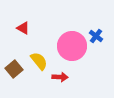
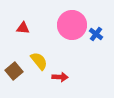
red triangle: rotated 24 degrees counterclockwise
blue cross: moved 2 px up
pink circle: moved 21 px up
brown square: moved 2 px down
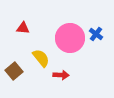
pink circle: moved 2 px left, 13 px down
yellow semicircle: moved 2 px right, 3 px up
red arrow: moved 1 px right, 2 px up
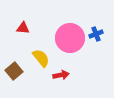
blue cross: rotated 32 degrees clockwise
red arrow: rotated 14 degrees counterclockwise
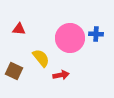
red triangle: moved 4 px left, 1 px down
blue cross: rotated 24 degrees clockwise
brown square: rotated 24 degrees counterclockwise
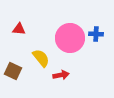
brown square: moved 1 px left
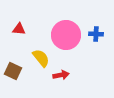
pink circle: moved 4 px left, 3 px up
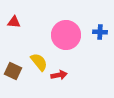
red triangle: moved 5 px left, 7 px up
blue cross: moved 4 px right, 2 px up
yellow semicircle: moved 2 px left, 4 px down
red arrow: moved 2 px left
